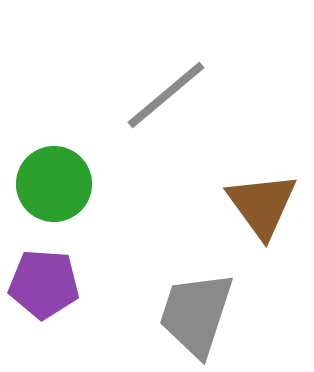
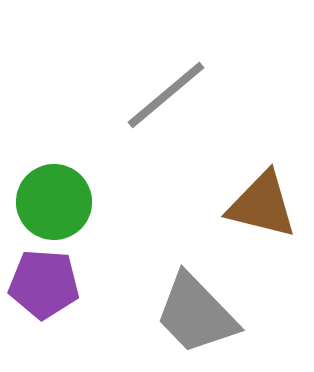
green circle: moved 18 px down
brown triangle: rotated 40 degrees counterclockwise
gray trapezoid: rotated 62 degrees counterclockwise
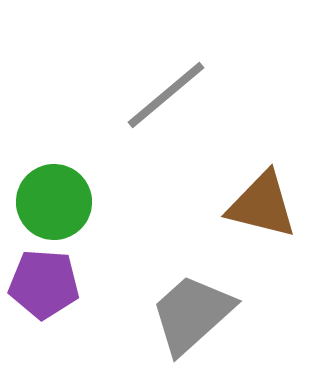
gray trapezoid: moved 4 px left; rotated 92 degrees clockwise
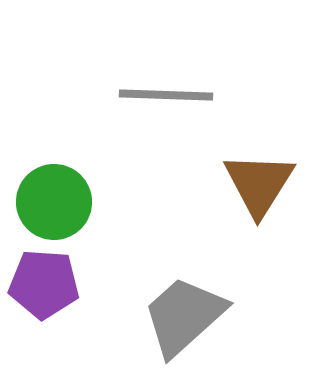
gray line: rotated 42 degrees clockwise
brown triangle: moved 3 px left, 21 px up; rotated 48 degrees clockwise
gray trapezoid: moved 8 px left, 2 px down
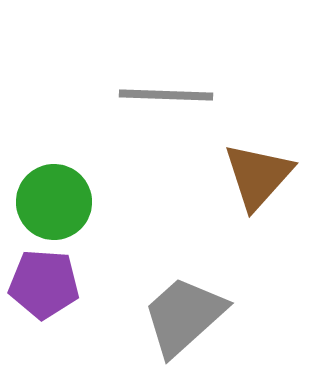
brown triangle: moved 1 px left, 8 px up; rotated 10 degrees clockwise
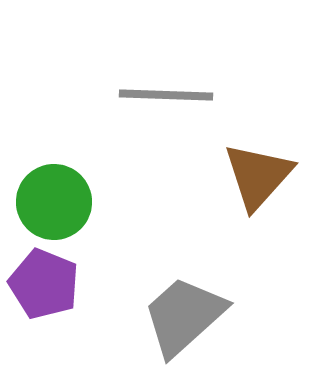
purple pentagon: rotated 18 degrees clockwise
